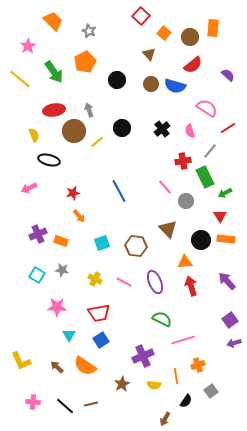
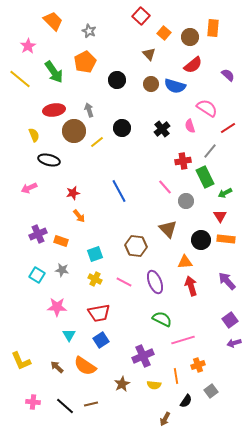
pink semicircle at (190, 131): moved 5 px up
cyan square at (102, 243): moved 7 px left, 11 px down
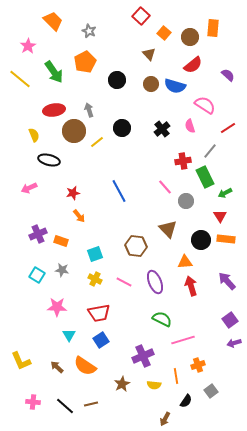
pink semicircle at (207, 108): moved 2 px left, 3 px up
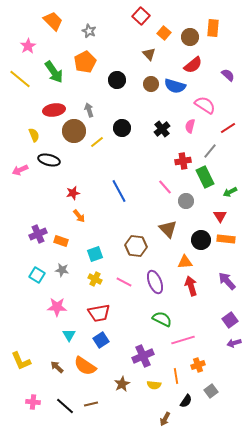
pink semicircle at (190, 126): rotated 32 degrees clockwise
pink arrow at (29, 188): moved 9 px left, 18 px up
green arrow at (225, 193): moved 5 px right, 1 px up
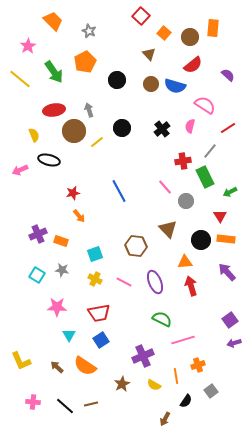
purple arrow at (227, 281): moved 9 px up
yellow semicircle at (154, 385): rotated 24 degrees clockwise
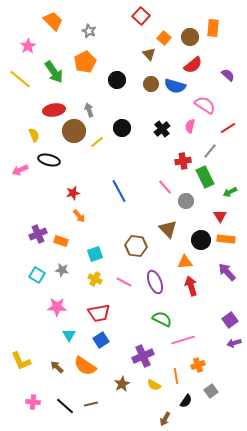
orange square at (164, 33): moved 5 px down
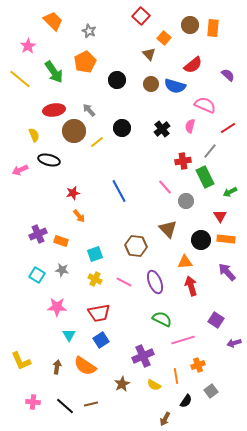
brown circle at (190, 37): moved 12 px up
pink semicircle at (205, 105): rotated 10 degrees counterclockwise
gray arrow at (89, 110): rotated 24 degrees counterclockwise
purple square at (230, 320): moved 14 px left; rotated 21 degrees counterclockwise
brown arrow at (57, 367): rotated 56 degrees clockwise
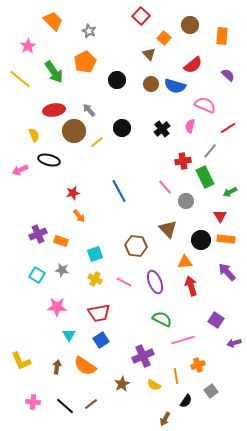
orange rectangle at (213, 28): moved 9 px right, 8 px down
brown line at (91, 404): rotated 24 degrees counterclockwise
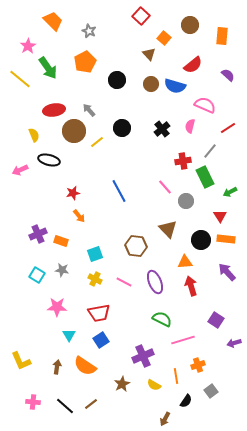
green arrow at (54, 72): moved 6 px left, 4 px up
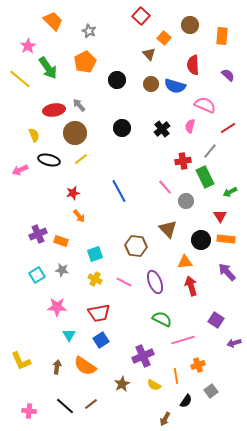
red semicircle at (193, 65): rotated 126 degrees clockwise
gray arrow at (89, 110): moved 10 px left, 5 px up
brown circle at (74, 131): moved 1 px right, 2 px down
yellow line at (97, 142): moved 16 px left, 17 px down
cyan square at (37, 275): rotated 28 degrees clockwise
pink cross at (33, 402): moved 4 px left, 9 px down
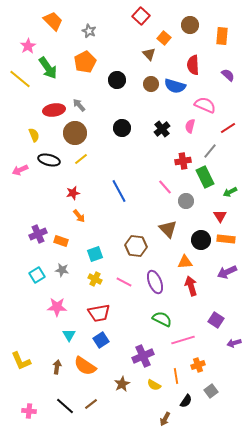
purple arrow at (227, 272): rotated 72 degrees counterclockwise
